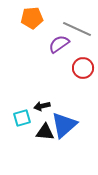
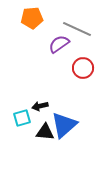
black arrow: moved 2 px left
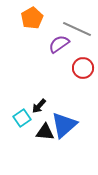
orange pentagon: rotated 25 degrees counterclockwise
black arrow: moved 1 px left; rotated 35 degrees counterclockwise
cyan square: rotated 18 degrees counterclockwise
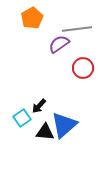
gray line: rotated 32 degrees counterclockwise
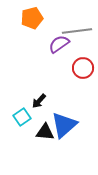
orange pentagon: rotated 15 degrees clockwise
gray line: moved 2 px down
black arrow: moved 5 px up
cyan square: moved 1 px up
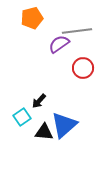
black triangle: moved 1 px left
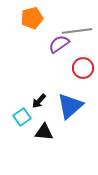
blue triangle: moved 6 px right, 19 px up
